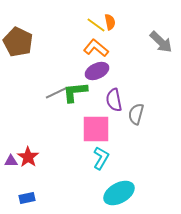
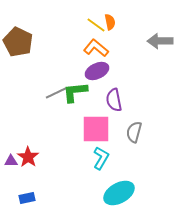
gray arrow: moved 1 px left, 1 px up; rotated 135 degrees clockwise
gray semicircle: moved 2 px left, 18 px down
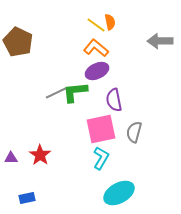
pink square: moved 5 px right; rotated 12 degrees counterclockwise
red star: moved 12 px right, 2 px up
purple triangle: moved 3 px up
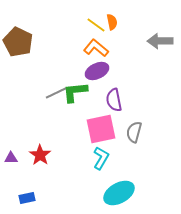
orange semicircle: moved 2 px right
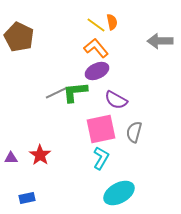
brown pentagon: moved 1 px right, 5 px up
orange L-shape: rotated 10 degrees clockwise
purple semicircle: moved 2 px right; rotated 50 degrees counterclockwise
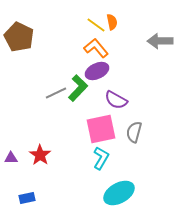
green L-shape: moved 3 px right, 4 px up; rotated 140 degrees clockwise
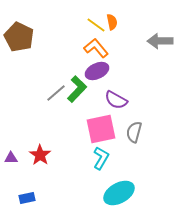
green L-shape: moved 1 px left, 1 px down
gray line: rotated 15 degrees counterclockwise
